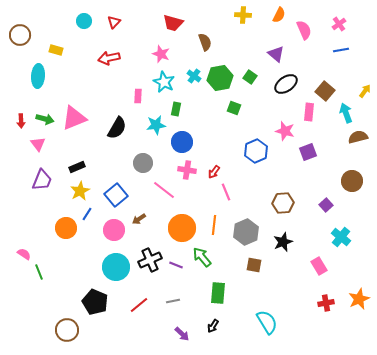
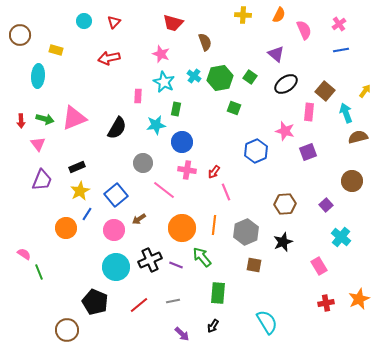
brown hexagon at (283, 203): moved 2 px right, 1 px down
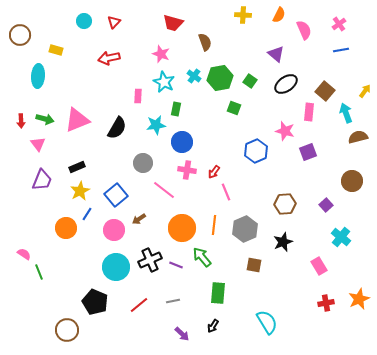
green square at (250, 77): moved 4 px down
pink triangle at (74, 118): moved 3 px right, 2 px down
gray hexagon at (246, 232): moved 1 px left, 3 px up
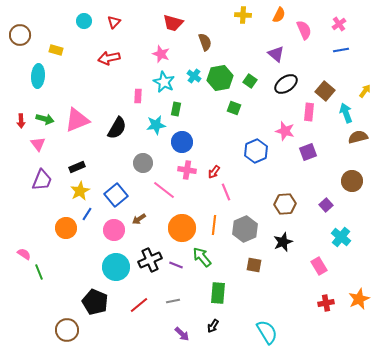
cyan semicircle at (267, 322): moved 10 px down
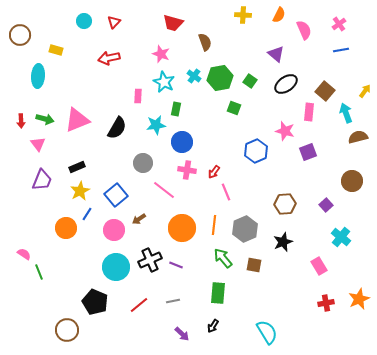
green arrow at (202, 257): moved 21 px right, 1 px down
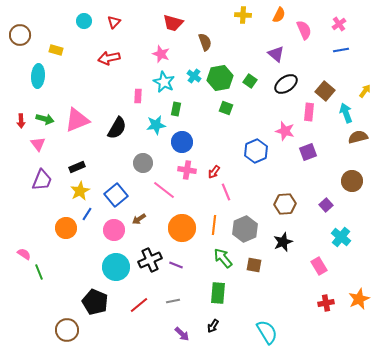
green square at (234, 108): moved 8 px left
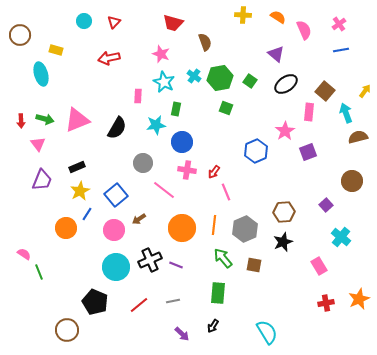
orange semicircle at (279, 15): moved 1 px left, 2 px down; rotated 84 degrees counterclockwise
cyan ellipse at (38, 76): moved 3 px right, 2 px up; rotated 20 degrees counterclockwise
pink star at (285, 131): rotated 24 degrees clockwise
brown hexagon at (285, 204): moved 1 px left, 8 px down
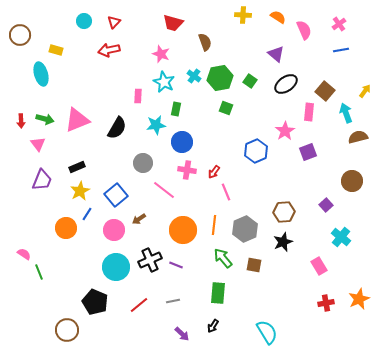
red arrow at (109, 58): moved 8 px up
orange circle at (182, 228): moved 1 px right, 2 px down
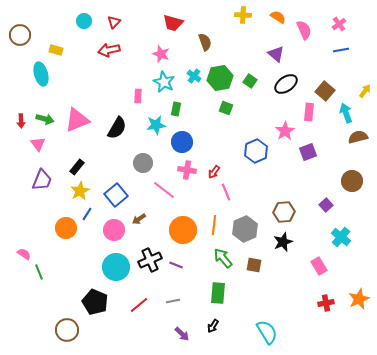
black rectangle at (77, 167): rotated 28 degrees counterclockwise
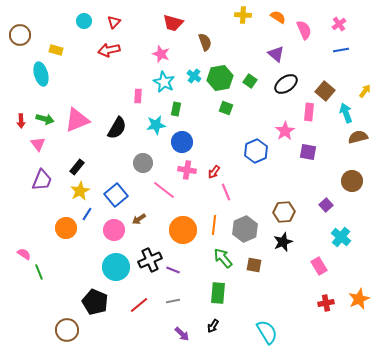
purple square at (308, 152): rotated 30 degrees clockwise
purple line at (176, 265): moved 3 px left, 5 px down
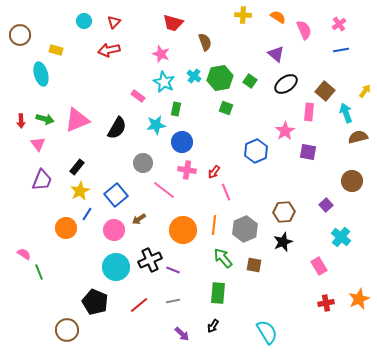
pink rectangle at (138, 96): rotated 56 degrees counterclockwise
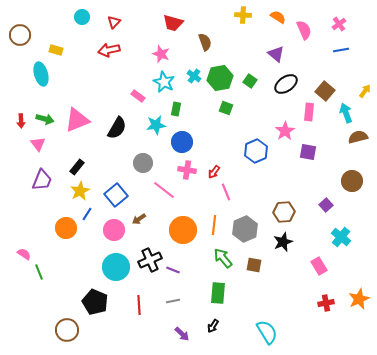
cyan circle at (84, 21): moved 2 px left, 4 px up
red line at (139, 305): rotated 54 degrees counterclockwise
